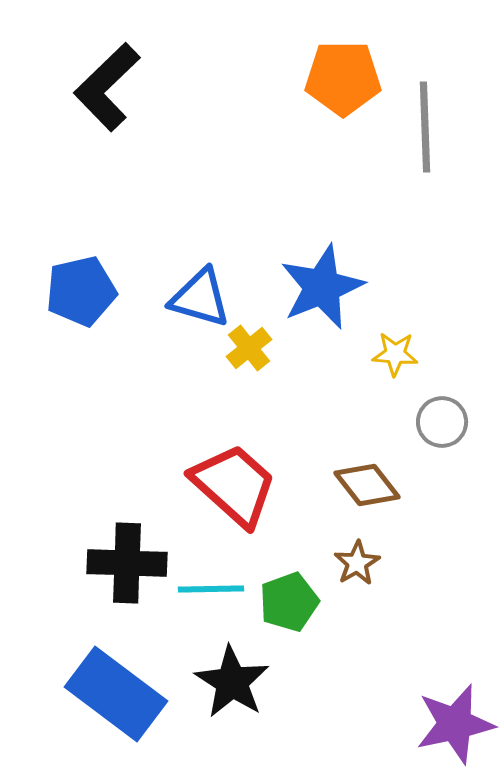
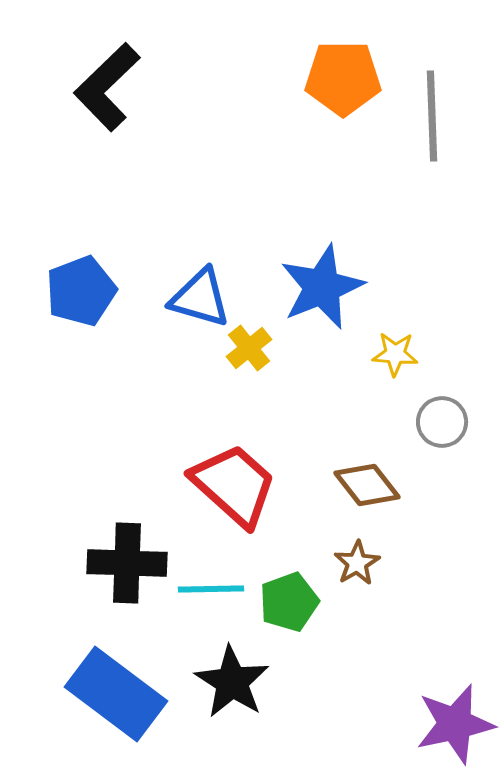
gray line: moved 7 px right, 11 px up
blue pentagon: rotated 8 degrees counterclockwise
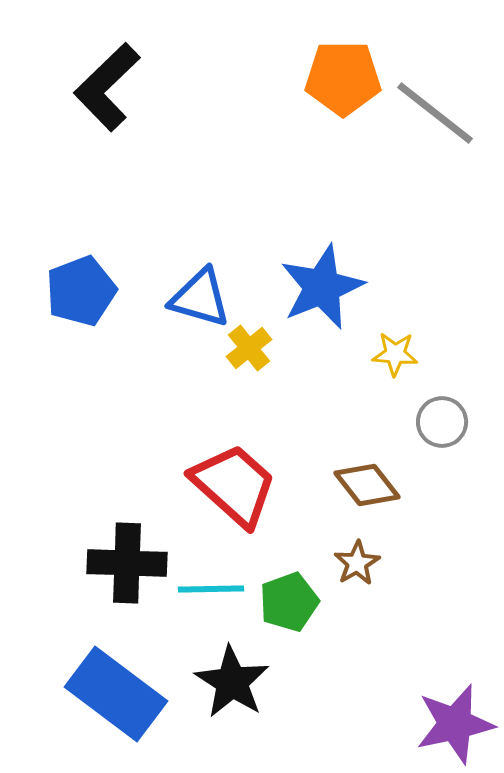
gray line: moved 3 px right, 3 px up; rotated 50 degrees counterclockwise
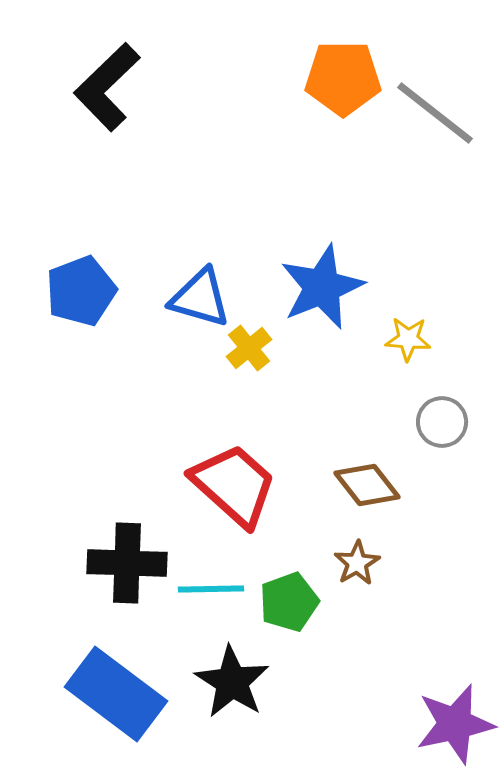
yellow star: moved 13 px right, 15 px up
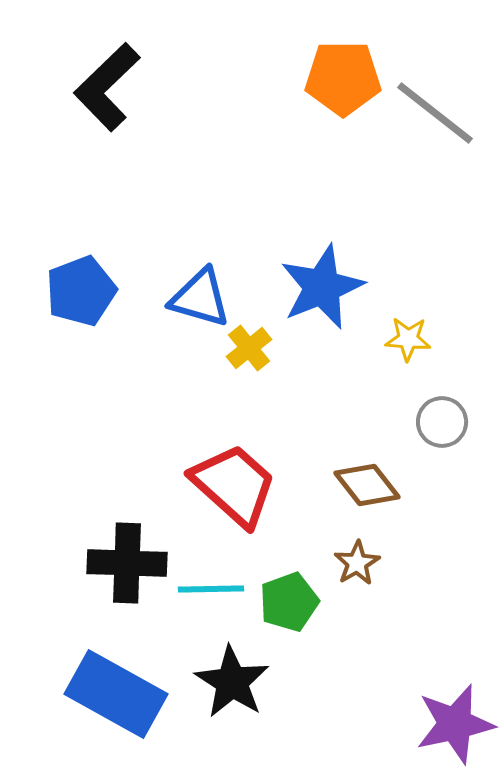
blue rectangle: rotated 8 degrees counterclockwise
